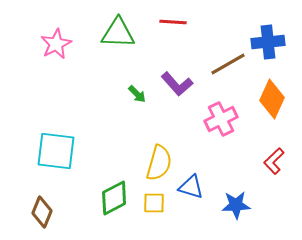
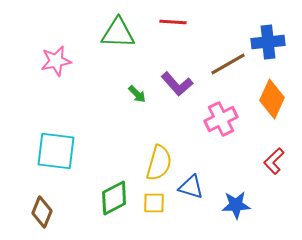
pink star: moved 17 px down; rotated 16 degrees clockwise
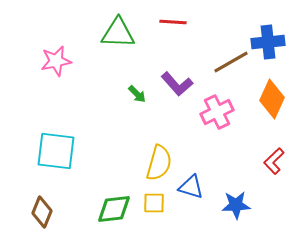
brown line: moved 3 px right, 2 px up
pink cross: moved 4 px left, 7 px up
green diamond: moved 11 px down; rotated 21 degrees clockwise
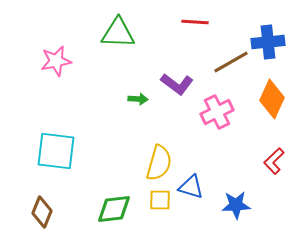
red line: moved 22 px right
purple L-shape: rotated 12 degrees counterclockwise
green arrow: moved 1 px right, 5 px down; rotated 42 degrees counterclockwise
yellow square: moved 6 px right, 3 px up
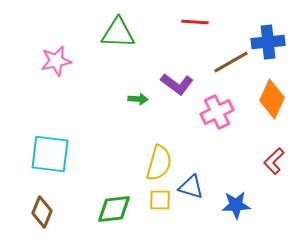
cyan square: moved 6 px left, 3 px down
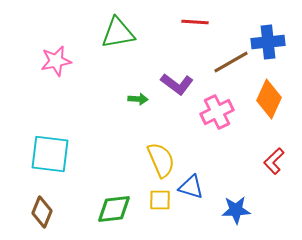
green triangle: rotated 12 degrees counterclockwise
orange diamond: moved 3 px left
yellow semicircle: moved 2 px right, 3 px up; rotated 39 degrees counterclockwise
blue star: moved 5 px down
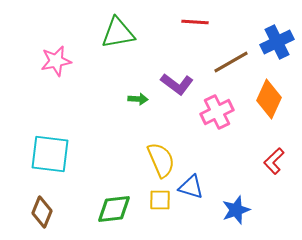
blue cross: moved 9 px right; rotated 20 degrees counterclockwise
blue star: rotated 16 degrees counterclockwise
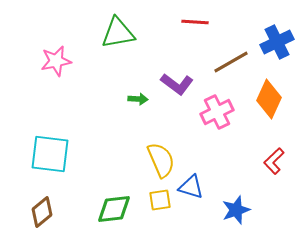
yellow square: rotated 10 degrees counterclockwise
brown diamond: rotated 28 degrees clockwise
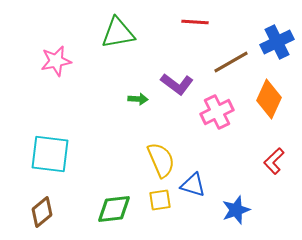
blue triangle: moved 2 px right, 2 px up
